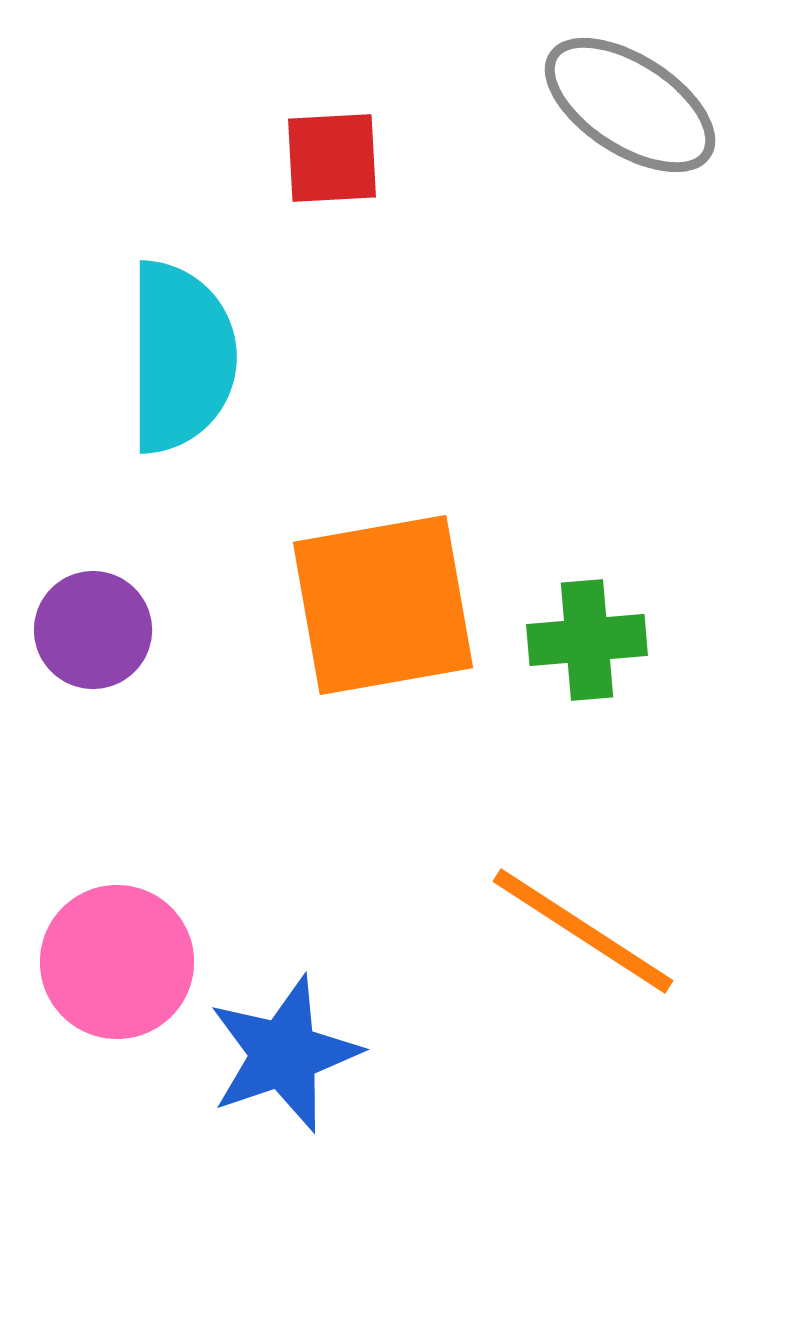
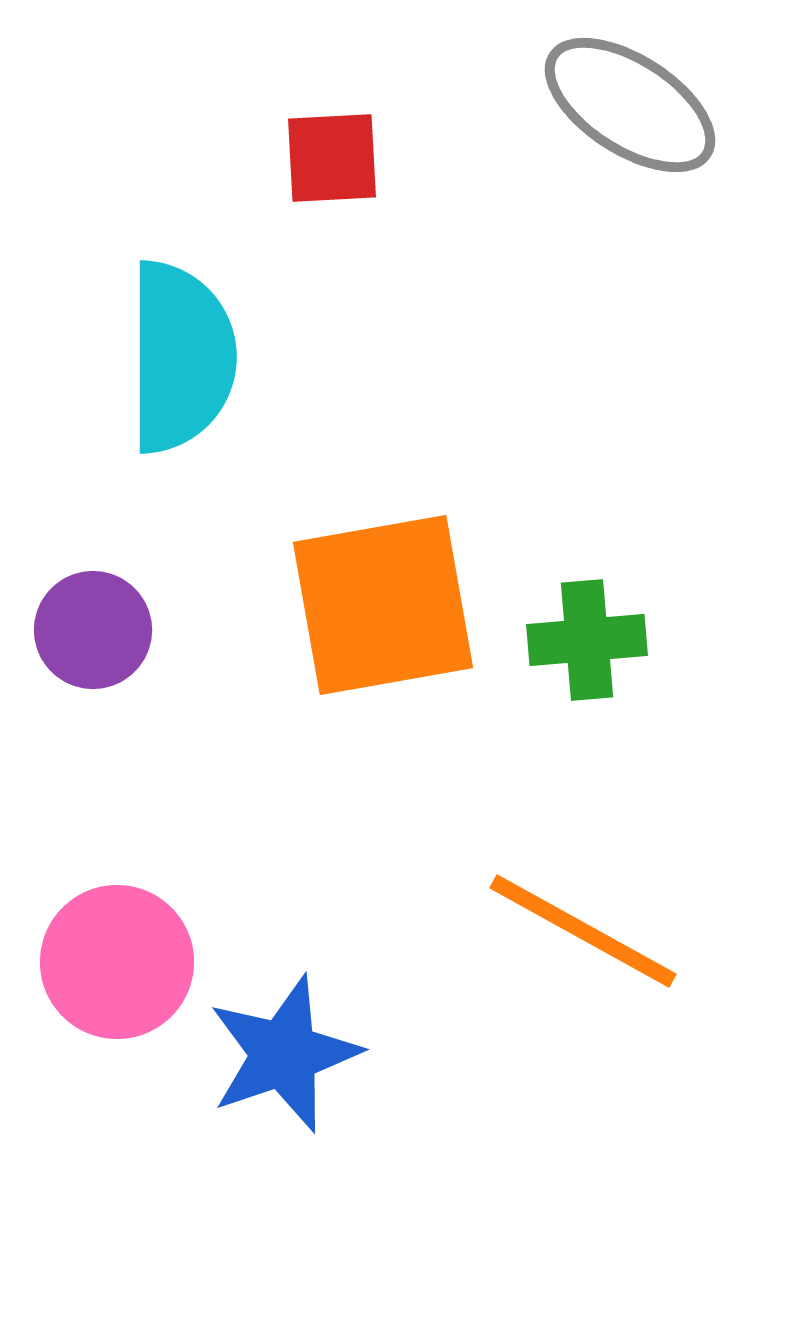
orange line: rotated 4 degrees counterclockwise
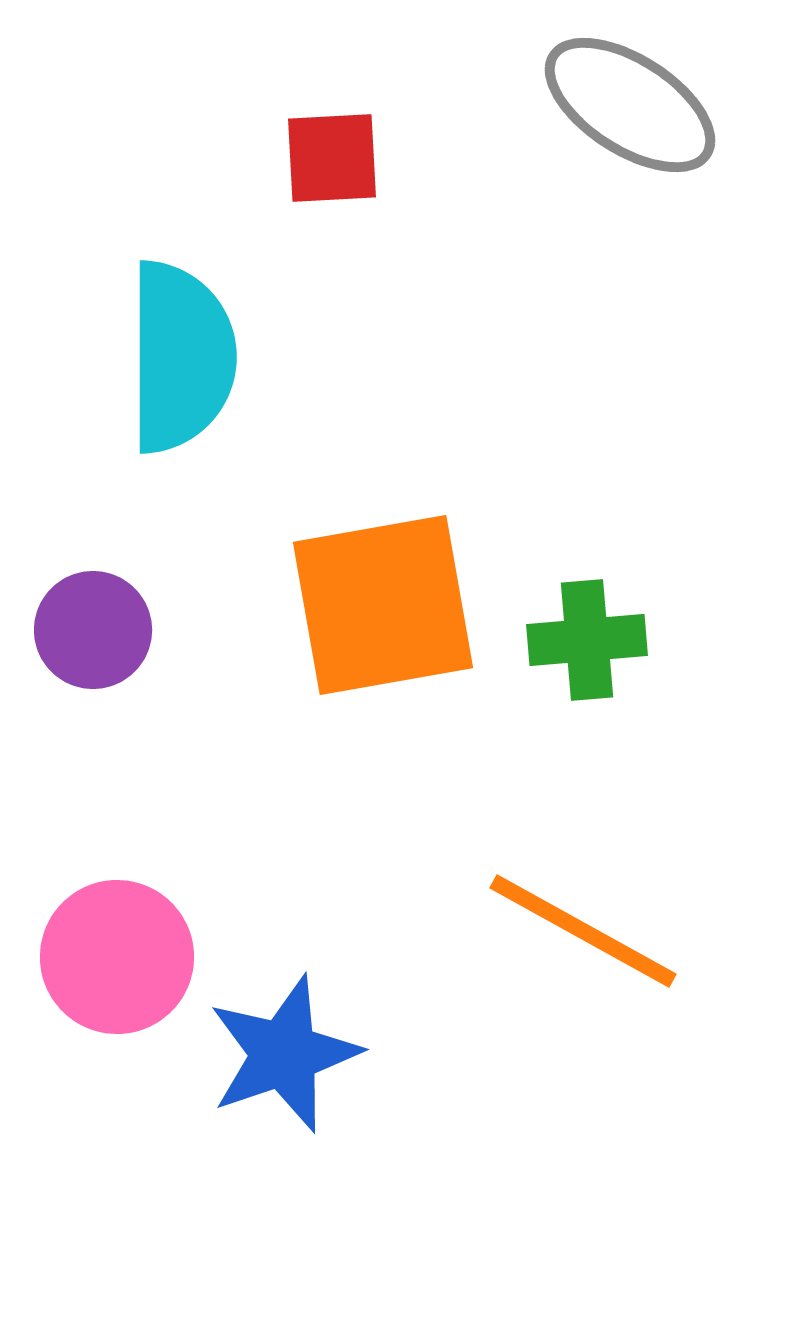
pink circle: moved 5 px up
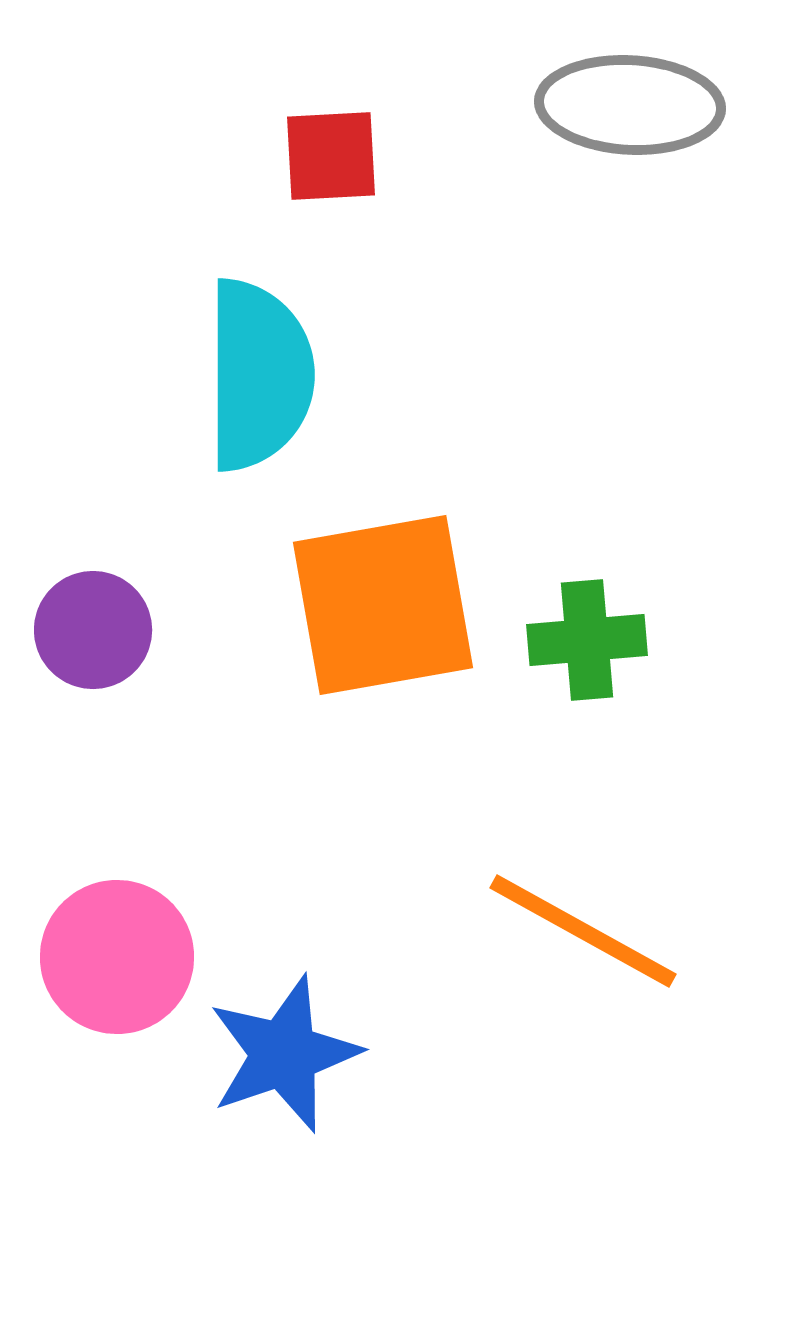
gray ellipse: rotated 30 degrees counterclockwise
red square: moved 1 px left, 2 px up
cyan semicircle: moved 78 px right, 18 px down
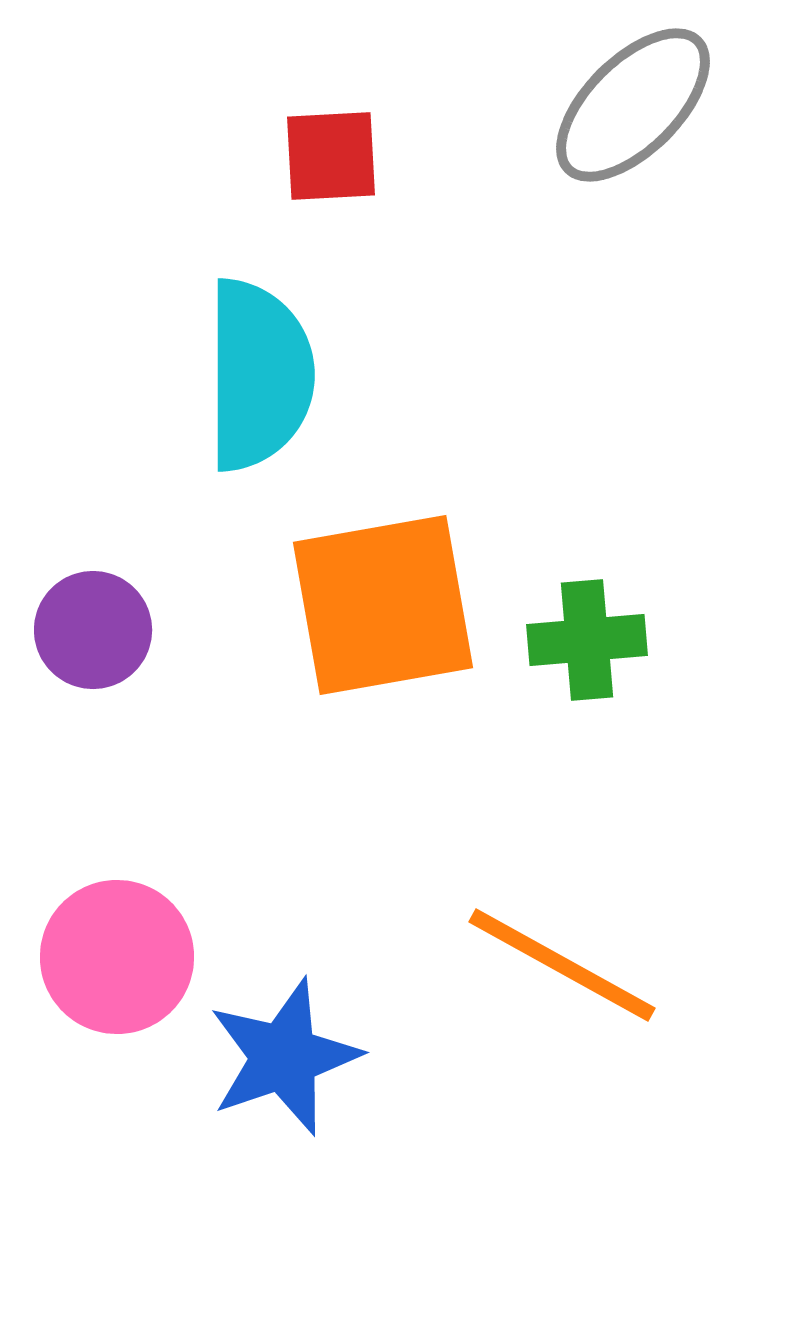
gray ellipse: moved 3 px right; rotated 48 degrees counterclockwise
orange line: moved 21 px left, 34 px down
blue star: moved 3 px down
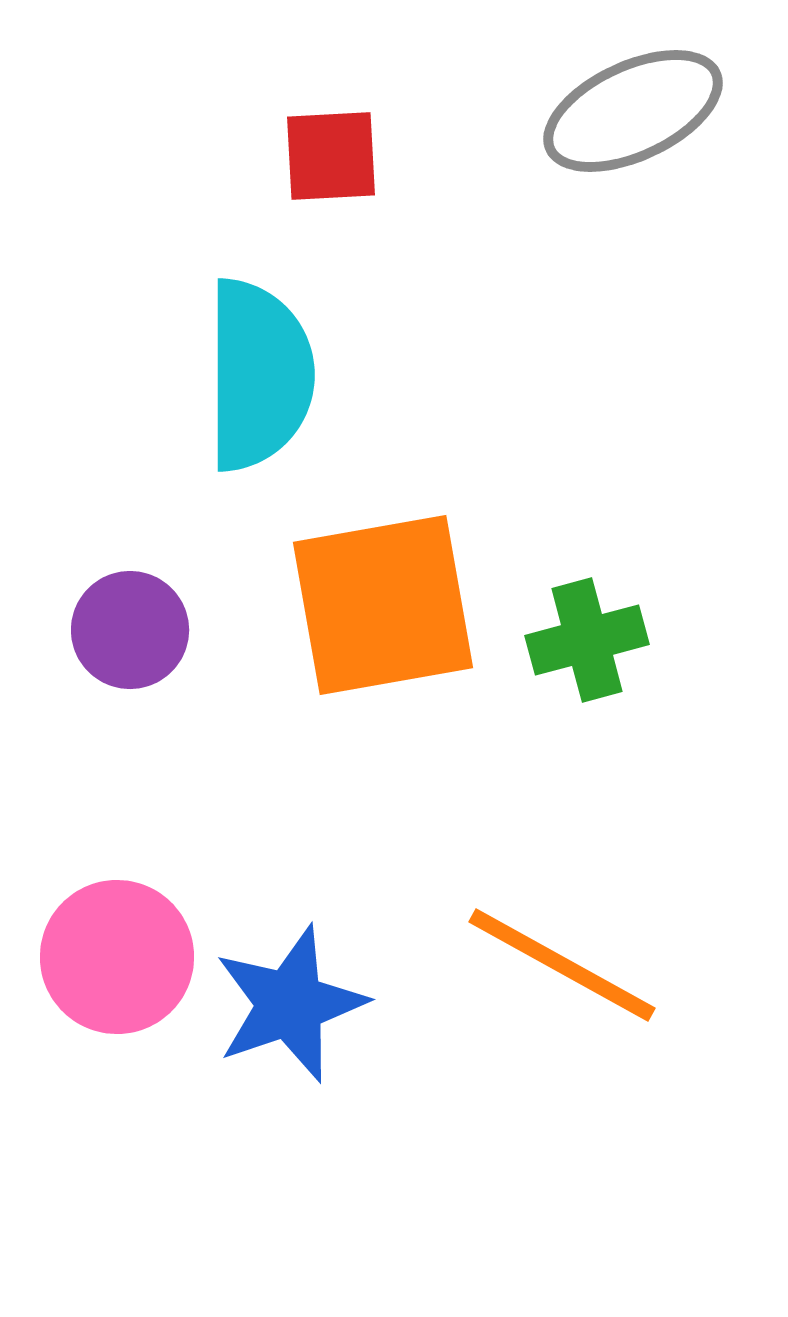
gray ellipse: moved 6 px down; rotated 20 degrees clockwise
purple circle: moved 37 px right
green cross: rotated 10 degrees counterclockwise
blue star: moved 6 px right, 53 px up
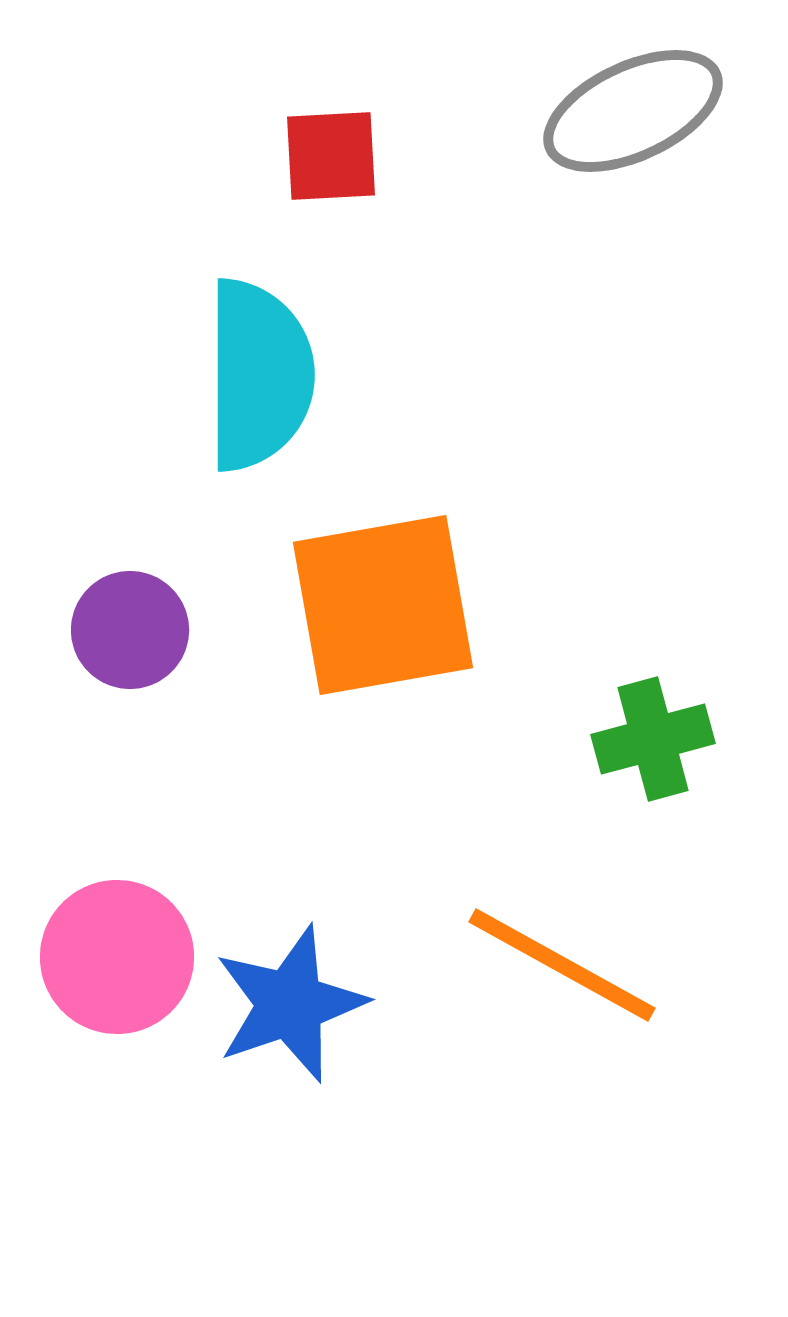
green cross: moved 66 px right, 99 px down
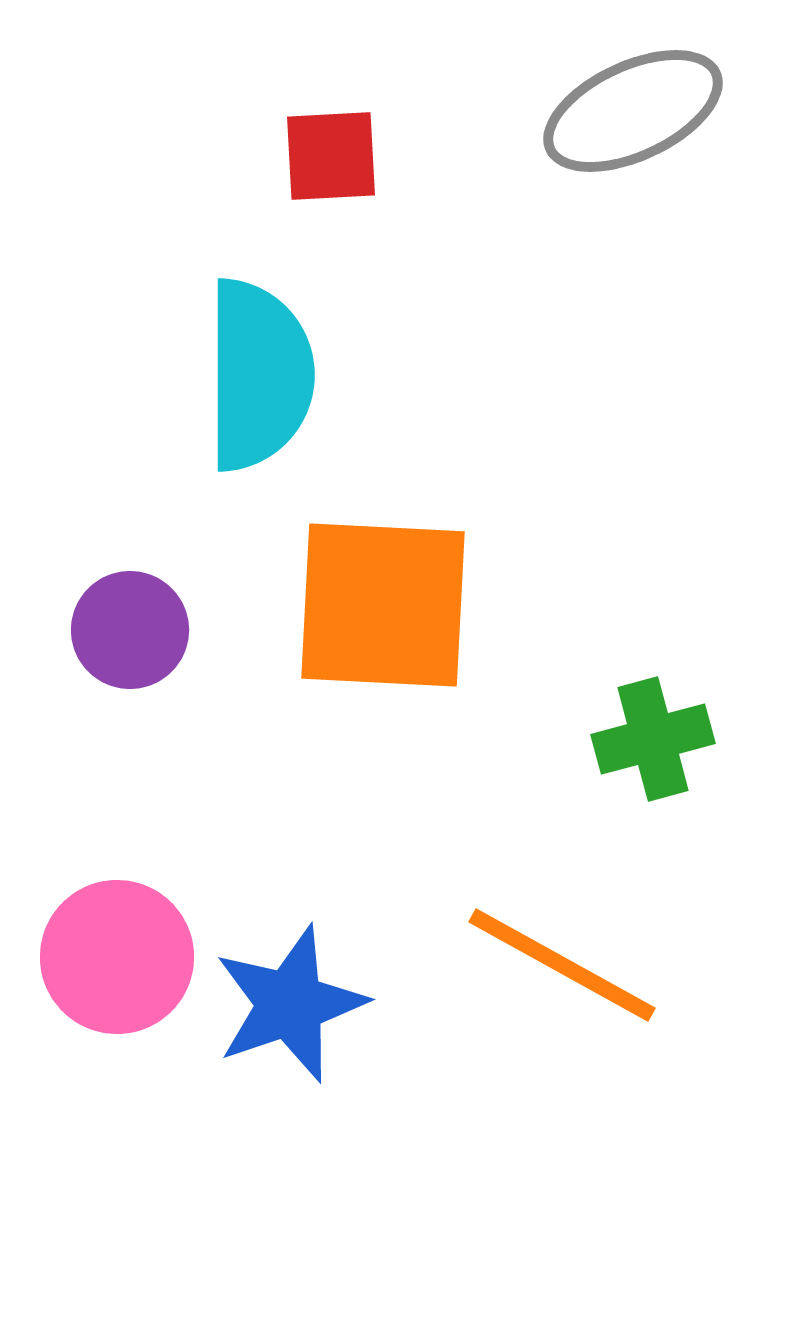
orange square: rotated 13 degrees clockwise
